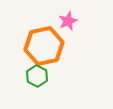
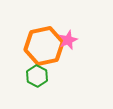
pink star: moved 19 px down
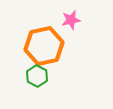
pink star: moved 3 px right, 20 px up; rotated 12 degrees clockwise
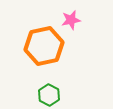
green hexagon: moved 12 px right, 19 px down
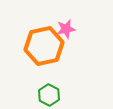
pink star: moved 5 px left, 9 px down
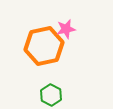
green hexagon: moved 2 px right
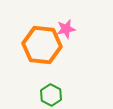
orange hexagon: moved 2 px left, 1 px up; rotated 18 degrees clockwise
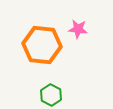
pink star: moved 12 px right; rotated 18 degrees clockwise
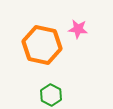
orange hexagon: rotated 6 degrees clockwise
